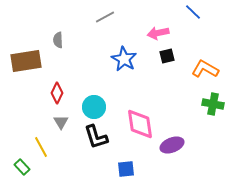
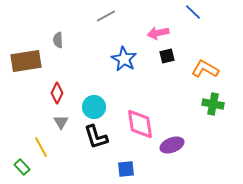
gray line: moved 1 px right, 1 px up
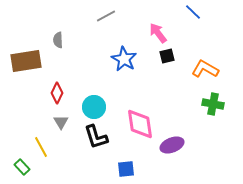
pink arrow: rotated 65 degrees clockwise
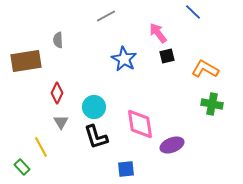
green cross: moved 1 px left
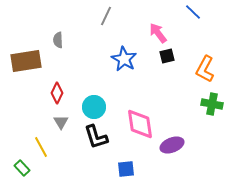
gray line: rotated 36 degrees counterclockwise
orange L-shape: rotated 92 degrees counterclockwise
green rectangle: moved 1 px down
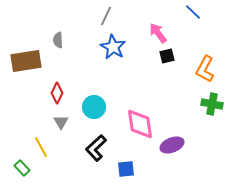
blue star: moved 11 px left, 12 px up
black L-shape: moved 11 px down; rotated 64 degrees clockwise
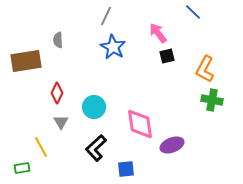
green cross: moved 4 px up
green rectangle: rotated 56 degrees counterclockwise
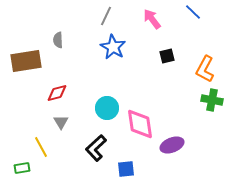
pink arrow: moved 6 px left, 14 px up
red diamond: rotated 50 degrees clockwise
cyan circle: moved 13 px right, 1 px down
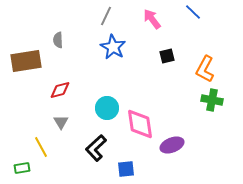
red diamond: moved 3 px right, 3 px up
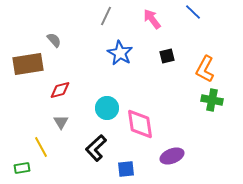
gray semicircle: moved 4 px left; rotated 140 degrees clockwise
blue star: moved 7 px right, 6 px down
brown rectangle: moved 2 px right, 3 px down
purple ellipse: moved 11 px down
